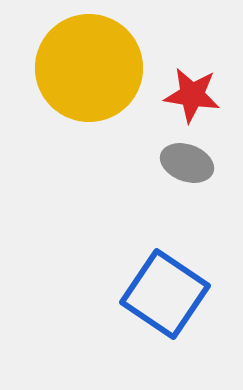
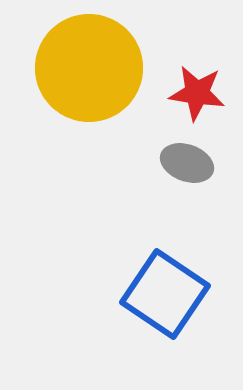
red star: moved 5 px right, 2 px up
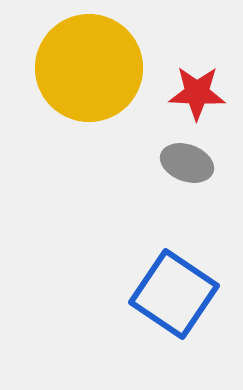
red star: rotated 6 degrees counterclockwise
blue square: moved 9 px right
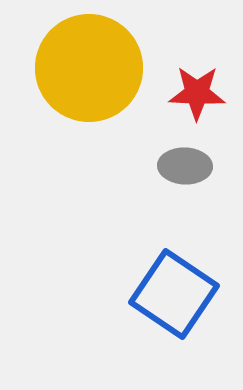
gray ellipse: moved 2 px left, 3 px down; rotated 18 degrees counterclockwise
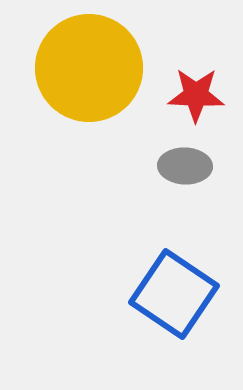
red star: moved 1 px left, 2 px down
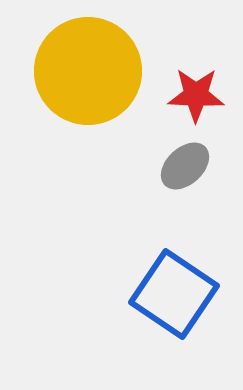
yellow circle: moved 1 px left, 3 px down
gray ellipse: rotated 45 degrees counterclockwise
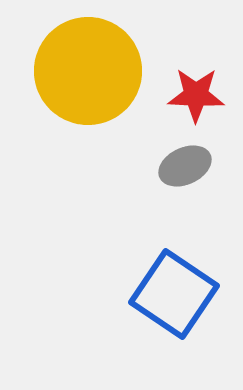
gray ellipse: rotated 18 degrees clockwise
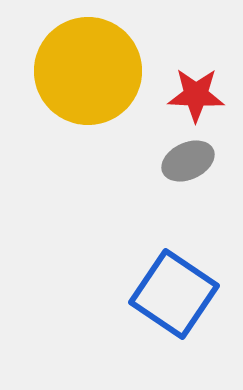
gray ellipse: moved 3 px right, 5 px up
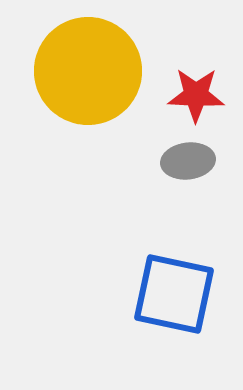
gray ellipse: rotated 18 degrees clockwise
blue square: rotated 22 degrees counterclockwise
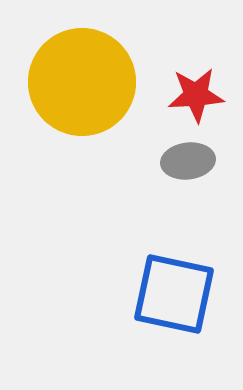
yellow circle: moved 6 px left, 11 px down
red star: rotated 6 degrees counterclockwise
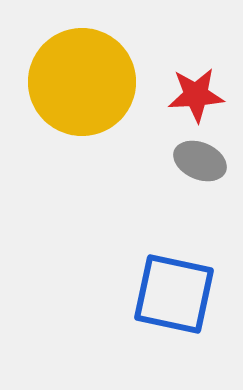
gray ellipse: moved 12 px right; rotated 30 degrees clockwise
